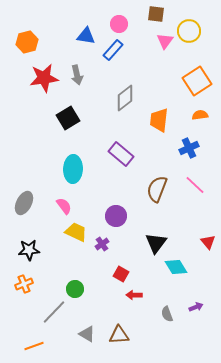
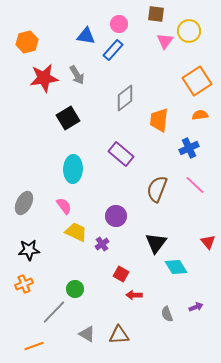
gray arrow: rotated 18 degrees counterclockwise
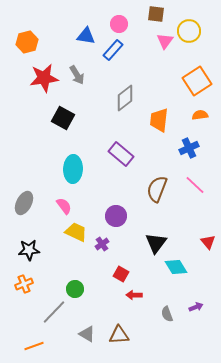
black square: moved 5 px left; rotated 30 degrees counterclockwise
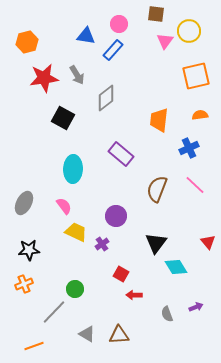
orange square: moved 1 px left, 5 px up; rotated 20 degrees clockwise
gray diamond: moved 19 px left
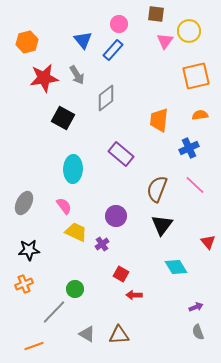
blue triangle: moved 3 px left, 4 px down; rotated 42 degrees clockwise
black triangle: moved 6 px right, 18 px up
gray semicircle: moved 31 px right, 18 px down
